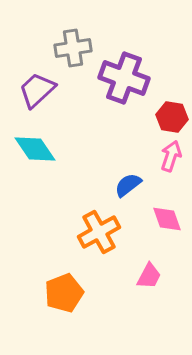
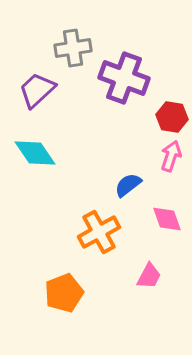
cyan diamond: moved 4 px down
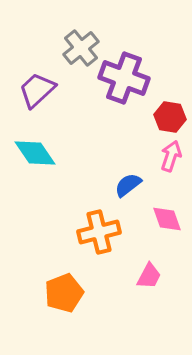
gray cross: moved 8 px right; rotated 30 degrees counterclockwise
red hexagon: moved 2 px left
orange cross: rotated 15 degrees clockwise
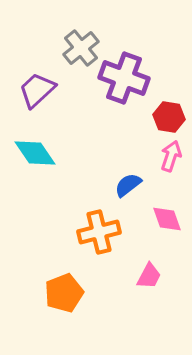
red hexagon: moved 1 px left
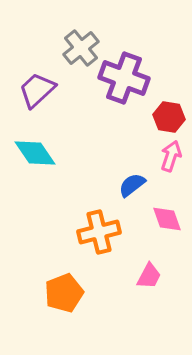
blue semicircle: moved 4 px right
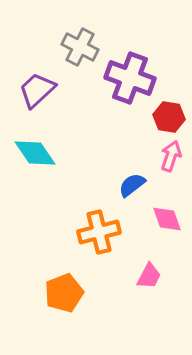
gray cross: moved 1 px left, 1 px up; rotated 24 degrees counterclockwise
purple cross: moved 6 px right
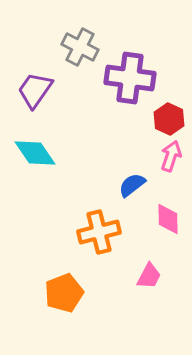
purple cross: rotated 12 degrees counterclockwise
purple trapezoid: moved 2 px left; rotated 12 degrees counterclockwise
red hexagon: moved 2 px down; rotated 16 degrees clockwise
pink diamond: moved 1 px right; rotated 20 degrees clockwise
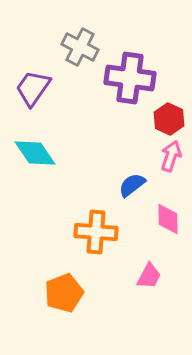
purple trapezoid: moved 2 px left, 2 px up
orange cross: moved 3 px left; rotated 18 degrees clockwise
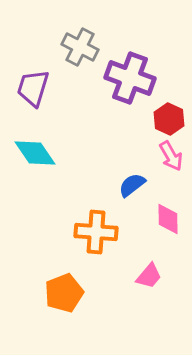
purple cross: rotated 12 degrees clockwise
purple trapezoid: rotated 18 degrees counterclockwise
pink arrow: rotated 132 degrees clockwise
pink trapezoid: rotated 12 degrees clockwise
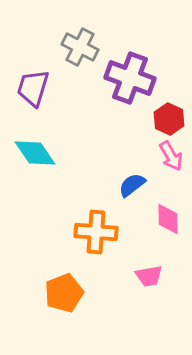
pink trapezoid: rotated 40 degrees clockwise
